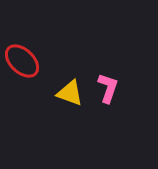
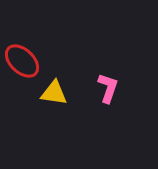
yellow triangle: moved 16 px left; rotated 12 degrees counterclockwise
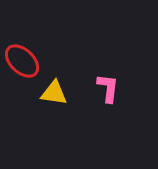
pink L-shape: rotated 12 degrees counterclockwise
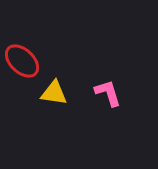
pink L-shape: moved 5 px down; rotated 24 degrees counterclockwise
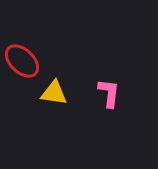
pink L-shape: moved 1 px right; rotated 24 degrees clockwise
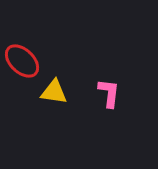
yellow triangle: moved 1 px up
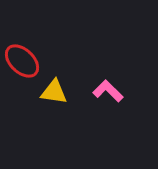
pink L-shape: moved 1 px left, 2 px up; rotated 52 degrees counterclockwise
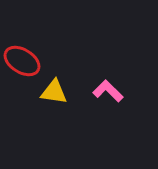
red ellipse: rotated 12 degrees counterclockwise
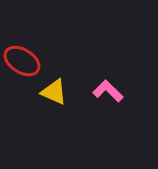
yellow triangle: rotated 16 degrees clockwise
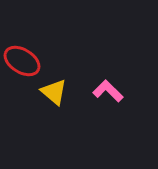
yellow triangle: rotated 16 degrees clockwise
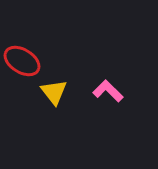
yellow triangle: rotated 12 degrees clockwise
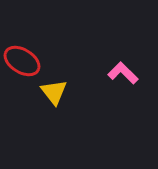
pink L-shape: moved 15 px right, 18 px up
